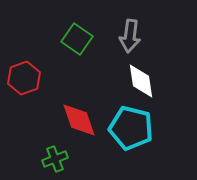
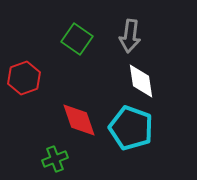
cyan pentagon: rotated 6 degrees clockwise
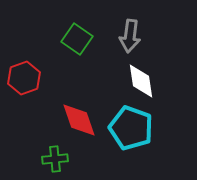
green cross: rotated 15 degrees clockwise
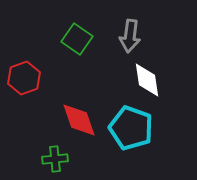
white diamond: moved 6 px right, 1 px up
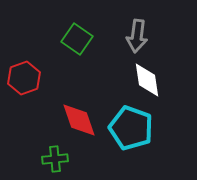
gray arrow: moved 7 px right
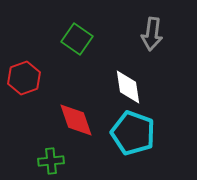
gray arrow: moved 15 px right, 2 px up
white diamond: moved 19 px left, 7 px down
red diamond: moved 3 px left
cyan pentagon: moved 2 px right, 5 px down
green cross: moved 4 px left, 2 px down
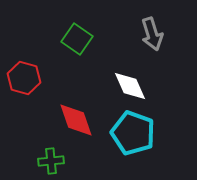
gray arrow: rotated 24 degrees counterclockwise
red hexagon: rotated 24 degrees counterclockwise
white diamond: moved 2 px right, 1 px up; rotated 15 degrees counterclockwise
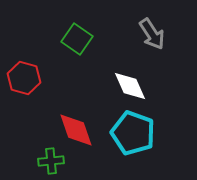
gray arrow: rotated 16 degrees counterclockwise
red diamond: moved 10 px down
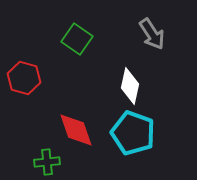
white diamond: rotated 36 degrees clockwise
green cross: moved 4 px left, 1 px down
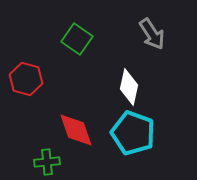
red hexagon: moved 2 px right, 1 px down
white diamond: moved 1 px left, 1 px down
